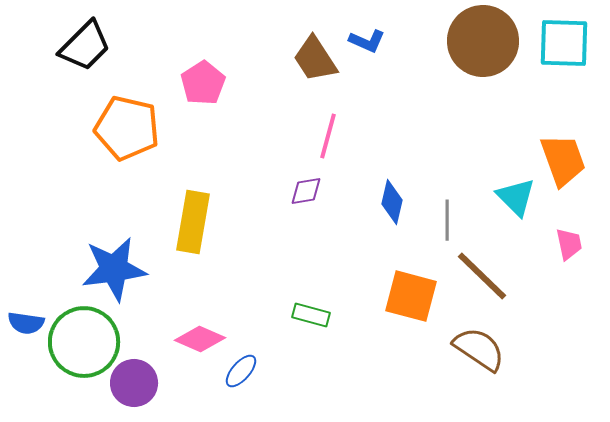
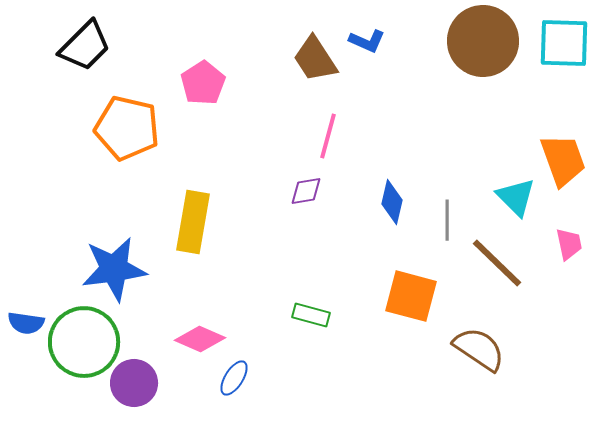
brown line: moved 15 px right, 13 px up
blue ellipse: moved 7 px left, 7 px down; rotated 9 degrees counterclockwise
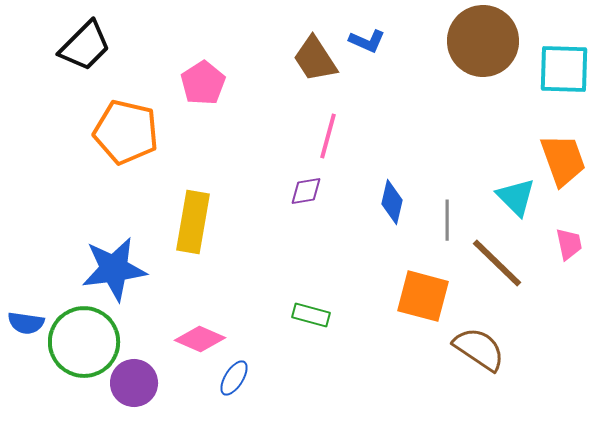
cyan square: moved 26 px down
orange pentagon: moved 1 px left, 4 px down
orange square: moved 12 px right
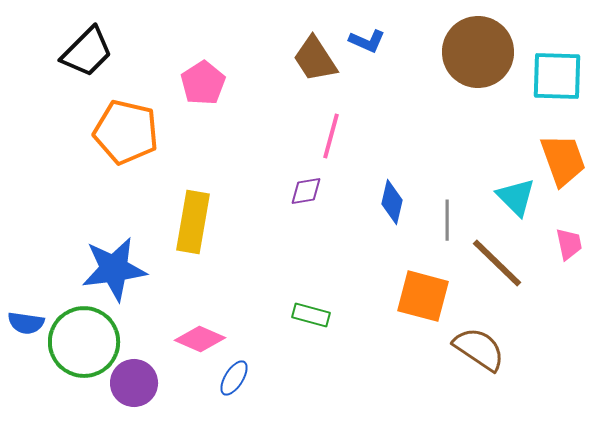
brown circle: moved 5 px left, 11 px down
black trapezoid: moved 2 px right, 6 px down
cyan square: moved 7 px left, 7 px down
pink line: moved 3 px right
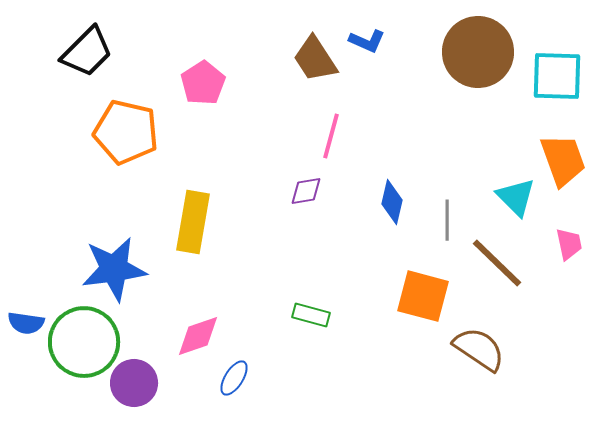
pink diamond: moved 2 px left, 3 px up; rotated 42 degrees counterclockwise
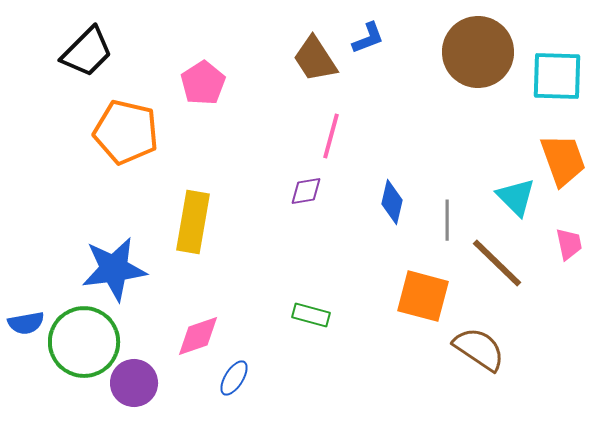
blue L-shape: moved 1 px right, 3 px up; rotated 45 degrees counterclockwise
blue semicircle: rotated 18 degrees counterclockwise
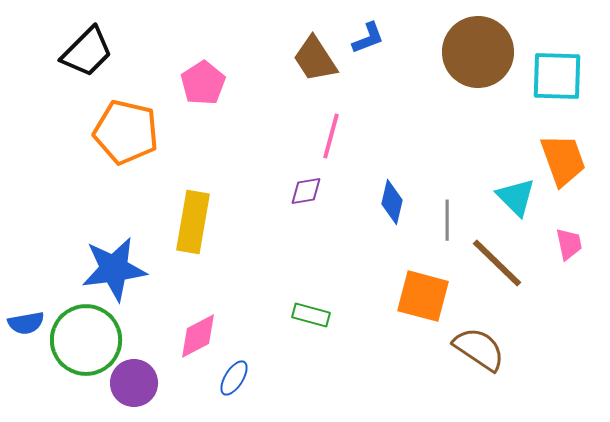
pink diamond: rotated 9 degrees counterclockwise
green circle: moved 2 px right, 2 px up
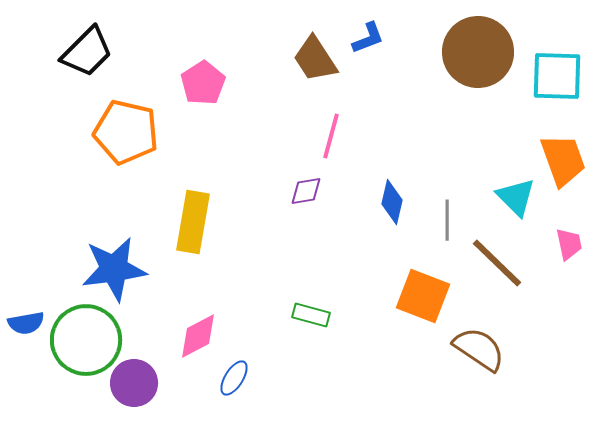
orange square: rotated 6 degrees clockwise
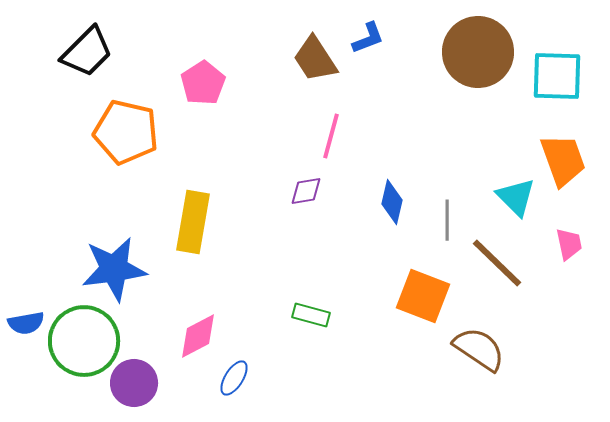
green circle: moved 2 px left, 1 px down
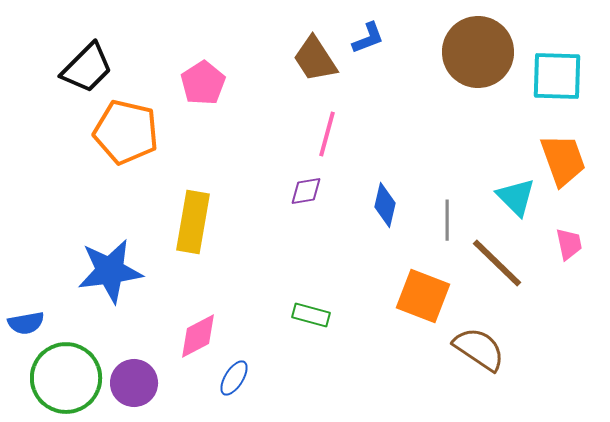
black trapezoid: moved 16 px down
pink line: moved 4 px left, 2 px up
blue diamond: moved 7 px left, 3 px down
blue star: moved 4 px left, 2 px down
green circle: moved 18 px left, 37 px down
